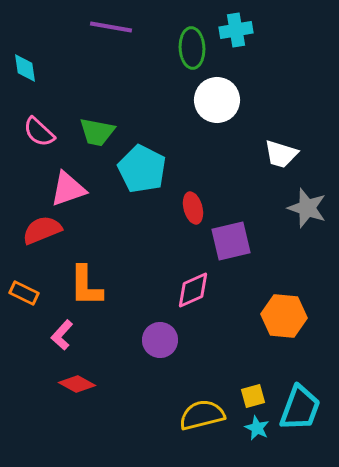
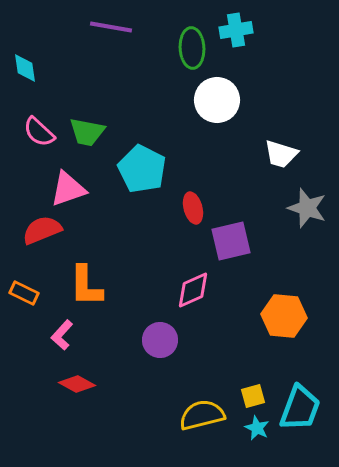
green trapezoid: moved 10 px left
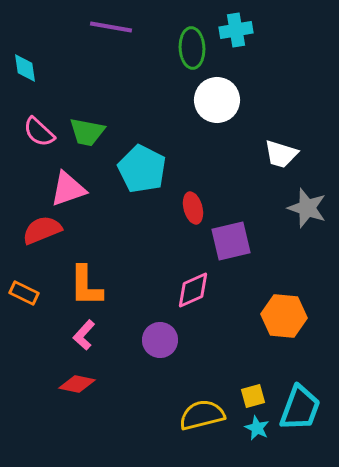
pink L-shape: moved 22 px right
red diamond: rotated 18 degrees counterclockwise
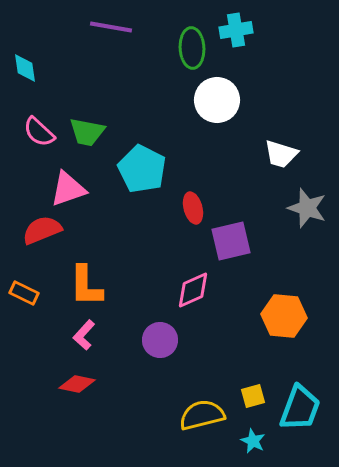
cyan star: moved 4 px left, 13 px down
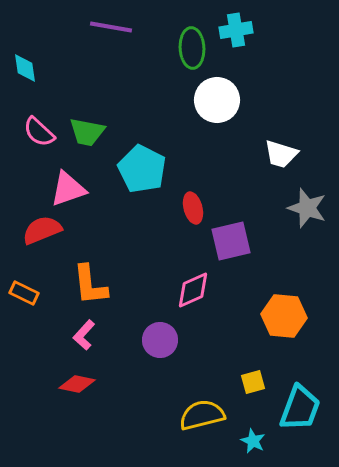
orange L-shape: moved 4 px right, 1 px up; rotated 6 degrees counterclockwise
yellow square: moved 14 px up
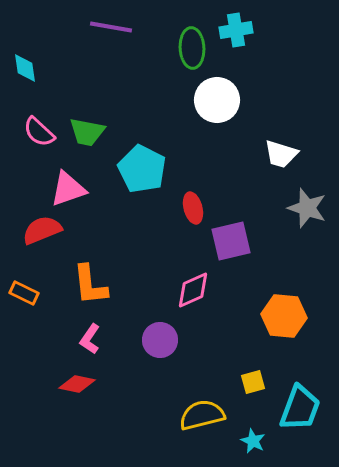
pink L-shape: moved 6 px right, 4 px down; rotated 8 degrees counterclockwise
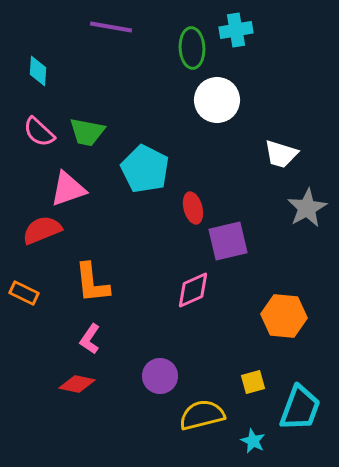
cyan diamond: moved 13 px right, 3 px down; rotated 12 degrees clockwise
cyan pentagon: moved 3 px right
gray star: rotated 24 degrees clockwise
purple square: moved 3 px left
orange L-shape: moved 2 px right, 2 px up
purple circle: moved 36 px down
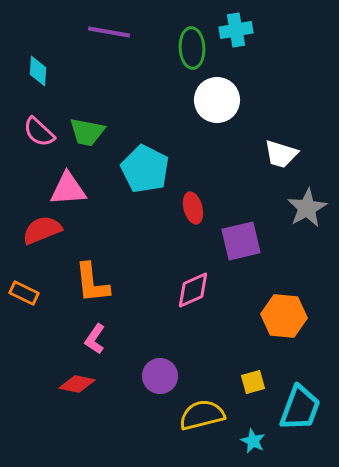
purple line: moved 2 px left, 5 px down
pink triangle: rotated 15 degrees clockwise
purple square: moved 13 px right
pink L-shape: moved 5 px right
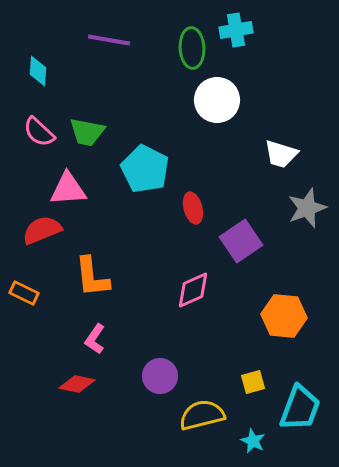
purple line: moved 8 px down
gray star: rotated 9 degrees clockwise
purple square: rotated 21 degrees counterclockwise
orange L-shape: moved 6 px up
